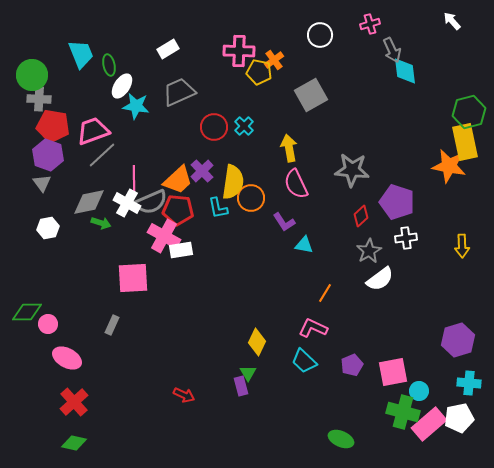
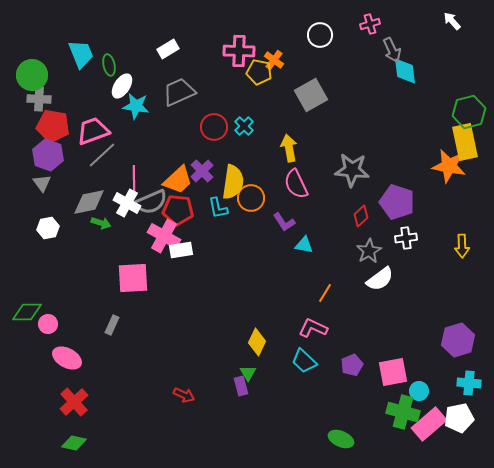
orange cross at (274, 60): rotated 18 degrees counterclockwise
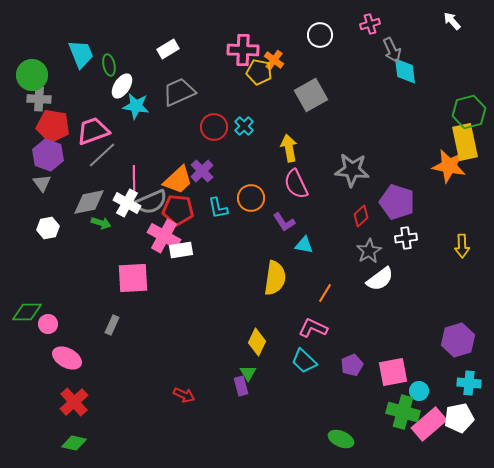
pink cross at (239, 51): moved 4 px right, 1 px up
yellow semicircle at (233, 182): moved 42 px right, 96 px down
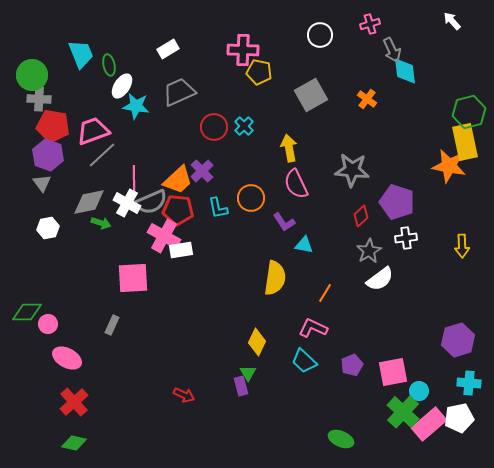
orange cross at (274, 60): moved 93 px right, 39 px down
green cross at (403, 412): rotated 28 degrees clockwise
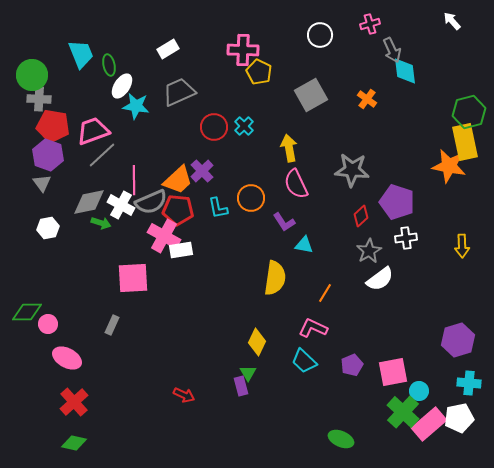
yellow pentagon at (259, 72): rotated 15 degrees clockwise
white cross at (127, 203): moved 6 px left, 2 px down
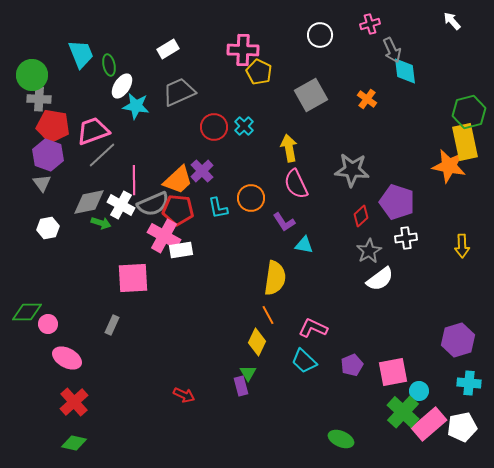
gray semicircle at (151, 202): moved 2 px right, 2 px down
orange line at (325, 293): moved 57 px left, 22 px down; rotated 60 degrees counterclockwise
white pentagon at (459, 418): moved 3 px right, 9 px down
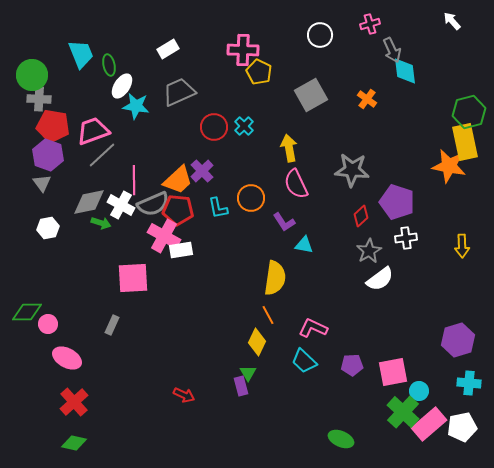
purple pentagon at (352, 365): rotated 20 degrees clockwise
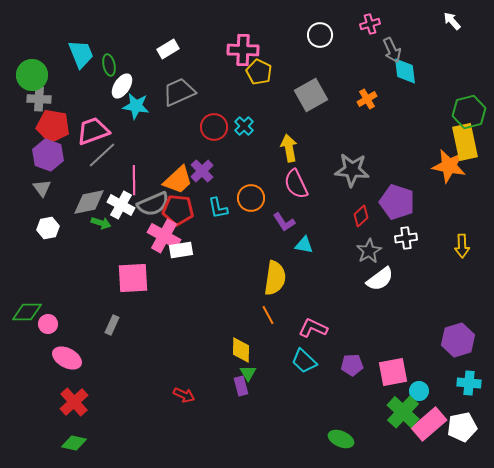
orange cross at (367, 99): rotated 24 degrees clockwise
gray triangle at (42, 183): moved 5 px down
yellow diamond at (257, 342): moved 16 px left, 8 px down; rotated 24 degrees counterclockwise
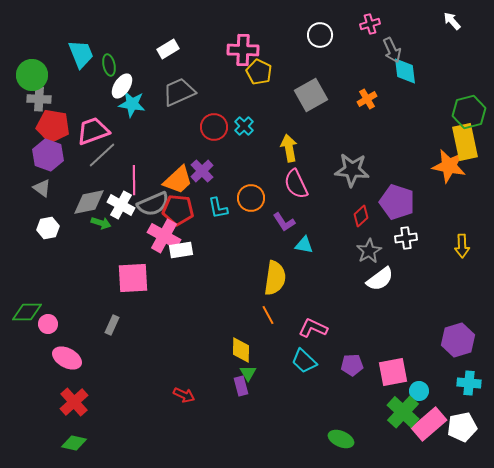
cyan star at (136, 106): moved 4 px left, 2 px up
gray triangle at (42, 188): rotated 18 degrees counterclockwise
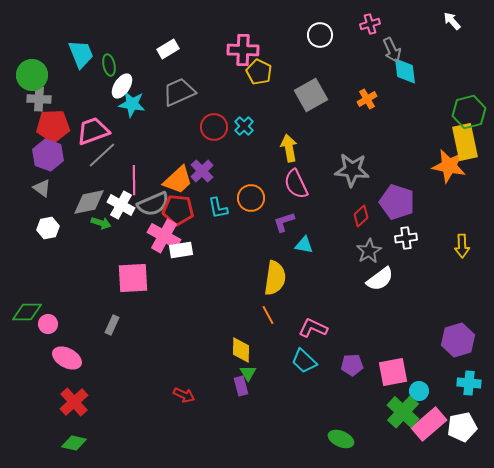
red pentagon at (53, 126): rotated 12 degrees counterclockwise
purple L-shape at (284, 222): rotated 105 degrees clockwise
